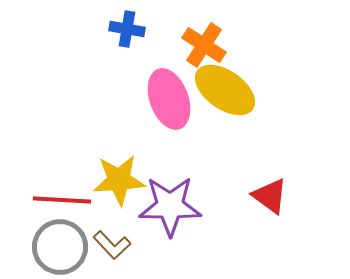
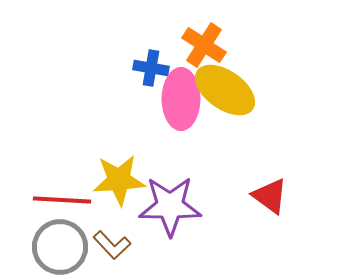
blue cross: moved 24 px right, 39 px down
pink ellipse: moved 12 px right; rotated 20 degrees clockwise
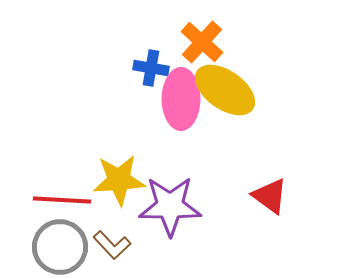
orange cross: moved 2 px left, 3 px up; rotated 9 degrees clockwise
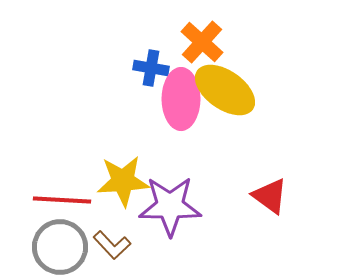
yellow star: moved 4 px right, 1 px down
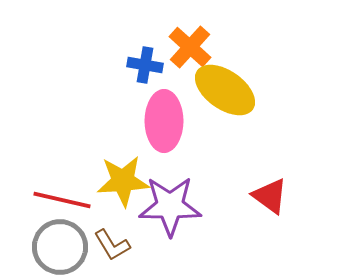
orange cross: moved 12 px left, 5 px down
blue cross: moved 6 px left, 3 px up
pink ellipse: moved 17 px left, 22 px down
red line: rotated 10 degrees clockwise
brown L-shape: rotated 12 degrees clockwise
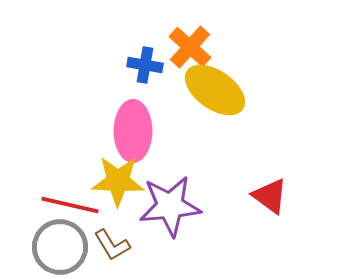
yellow ellipse: moved 10 px left
pink ellipse: moved 31 px left, 10 px down
yellow star: moved 5 px left; rotated 6 degrees clockwise
red line: moved 8 px right, 5 px down
purple star: rotated 6 degrees counterclockwise
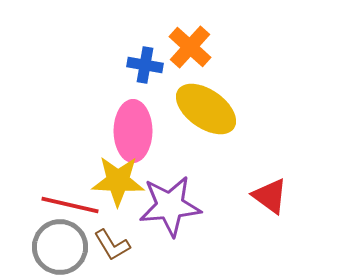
yellow ellipse: moved 9 px left, 19 px down
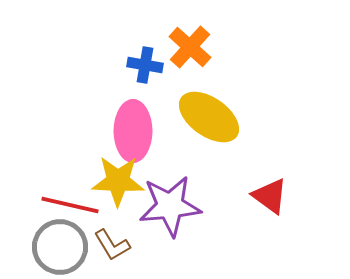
yellow ellipse: moved 3 px right, 8 px down
